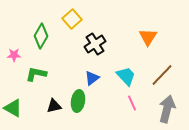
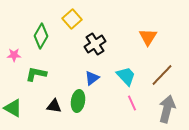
black triangle: rotated 21 degrees clockwise
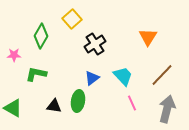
cyan trapezoid: moved 3 px left
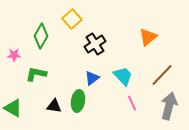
orange triangle: rotated 18 degrees clockwise
gray arrow: moved 2 px right, 3 px up
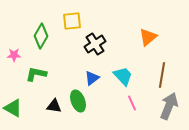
yellow square: moved 2 px down; rotated 36 degrees clockwise
brown line: rotated 35 degrees counterclockwise
green ellipse: rotated 30 degrees counterclockwise
gray arrow: rotated 8 degrees clockwise
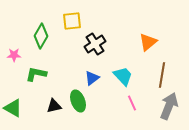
orange triangle: moved 5 px down
black triangle: rotated 21 degrees counterclockwise
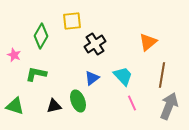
pink star: rotated 24 degrees clockwise
green triangle: moved 2 px right, 2 px up; rotated 12 degrees counterclockwise
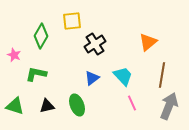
green ellipse: moved 1 px left, 4 px down
black triangle: moved 7 px left
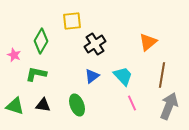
green diamond: moved 5 px down
blue triangle: moved 2 px up
black triangle: moved 4 px left, 1 px up; rotated 21 degrees clockwise
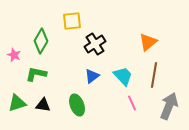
brown line: moved 8 px left
green triangle: moved 2 px right, 3 px up; rotated 36 degrees counterclockwise
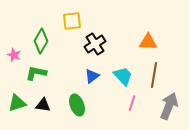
orange triangle: rotated 42 degrees clockwise
green L-shape: moved 1 px up
pink line: rotated 42 degrees clockwise
